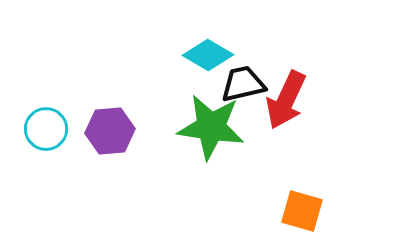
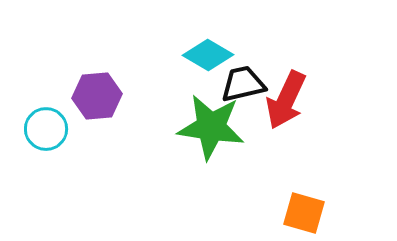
purple hexagon: moved 13 px left, 35 px up
orange square: moved 2 px right, 2 px down
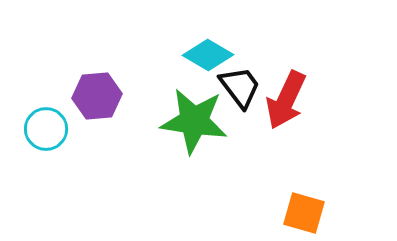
black trapezoid: moved 3 px left, 3 px down; rotated 66 degrees clockwise
green star: moved 17 px left, 6 px up
